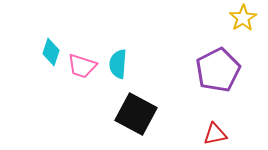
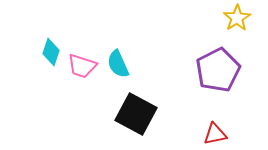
yellow star: moved 6 px left
cyan semicircle: rotated 28 degrees counterclockwise
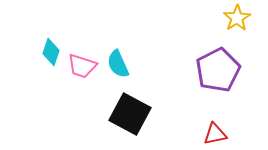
black square: moved 6 px left
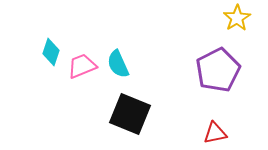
pink trapezoid: rotated 140 degrees clockwise
black square: rotated 6 degrees counterclockwise
red triangle: moved 1 px up
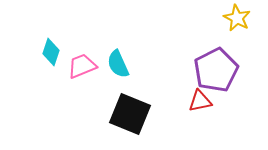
yellow star: rotated 12 degrees counterclockwise
purple pentagon: moved 2 px left
red triangle: moved 15 px left, 32 px up
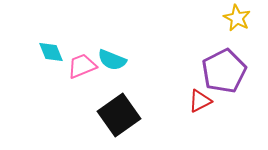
cyan diamond: rotated 40 degrees counterclockwise
cyan semicircle: moved 6 px left, 4 px up; rotated 44 degrees counterclockwise
purple pentagon: moved 8 px right, 1 px down
red triangle: rotated 15 degrees counterclockwise
black square: moved 11 px left, 1 px down; rotated 33 degrees clockwise
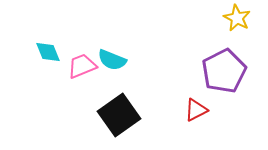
cyan diamond: moved 3 px left
red triangle: moved 4 px left, 9 px down
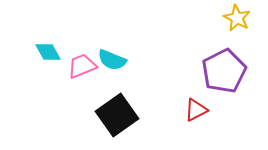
cyan diamond: rotated 8 degrees counterclockwise
black square: moved 2 px left
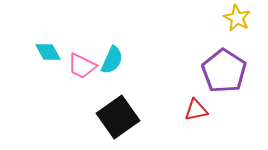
cyan semicircle: rotated 88 degrees counterclockwise
pink trapezoid: rotated 132 degrees counterclockwise
purple pentagon: rotated 12 degrees counterclockwise
red triangle: rotated 15 degrees clockwise
black square: moved 1 px right, 2 px down
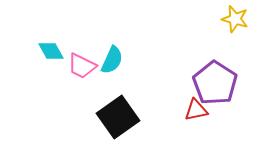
yellow star: moved 2 px left, 1 px down; rotated 12 degrees counterclockwise
cyan diamond: moved 3 px right, 1 px up
purple pentagon: moved 9 px left, 12 px down
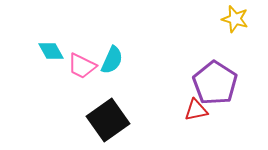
black square: moved 10 px left, 3 px down
